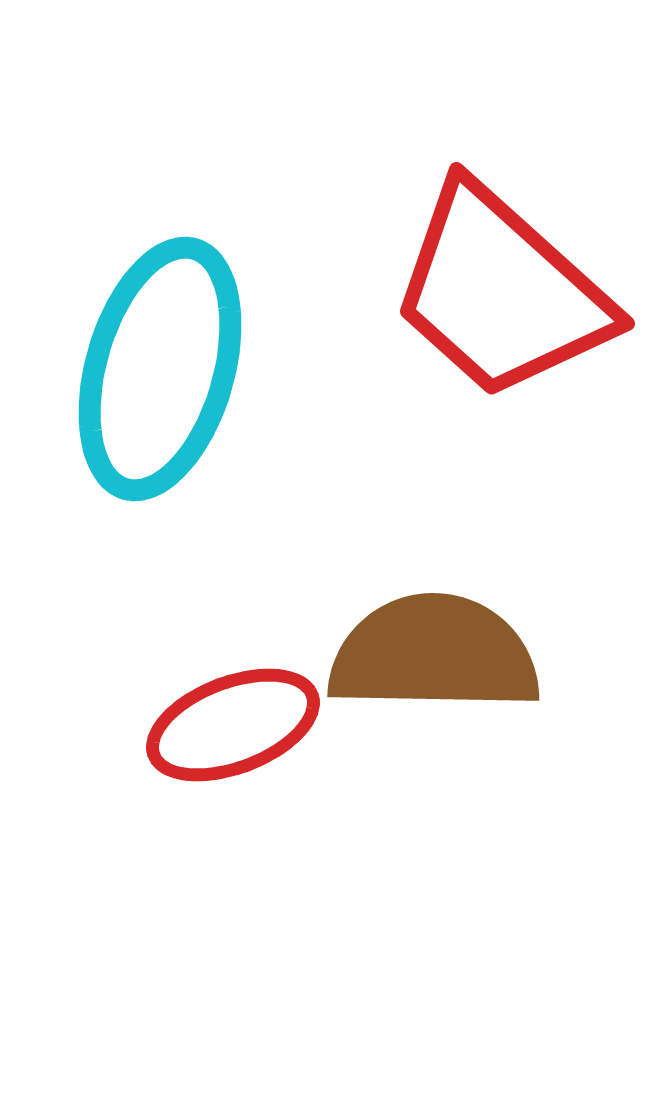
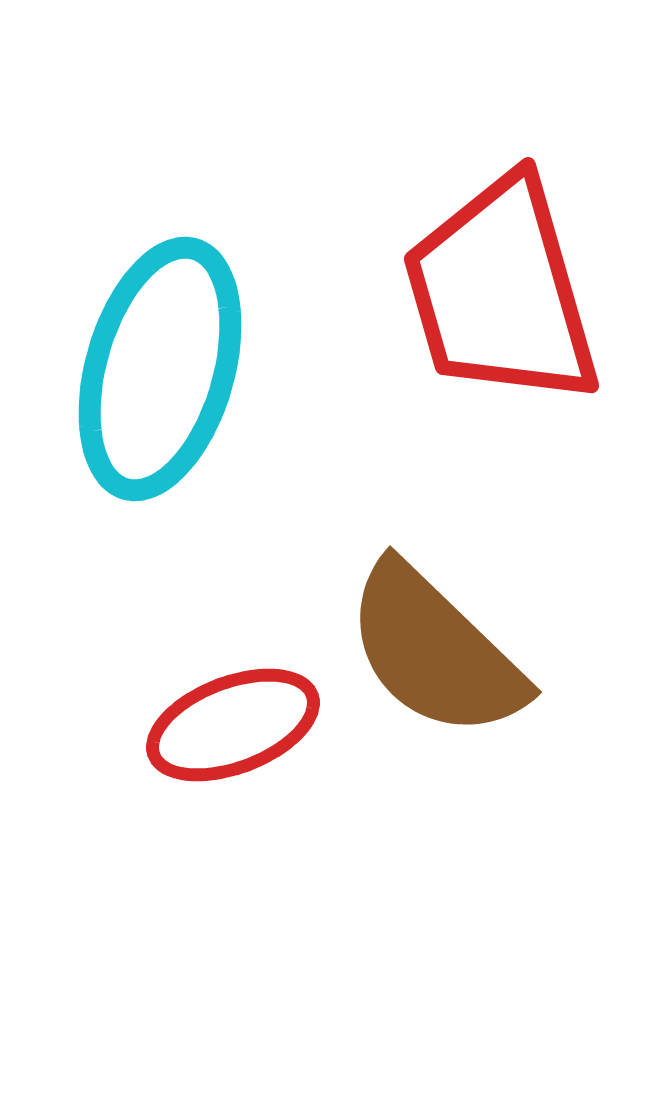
red trapezoid: rotated 32 degrees clockwise
brown semicircle: moved 1 px right, 3 px up; rotated 137 degrees counterclockwise
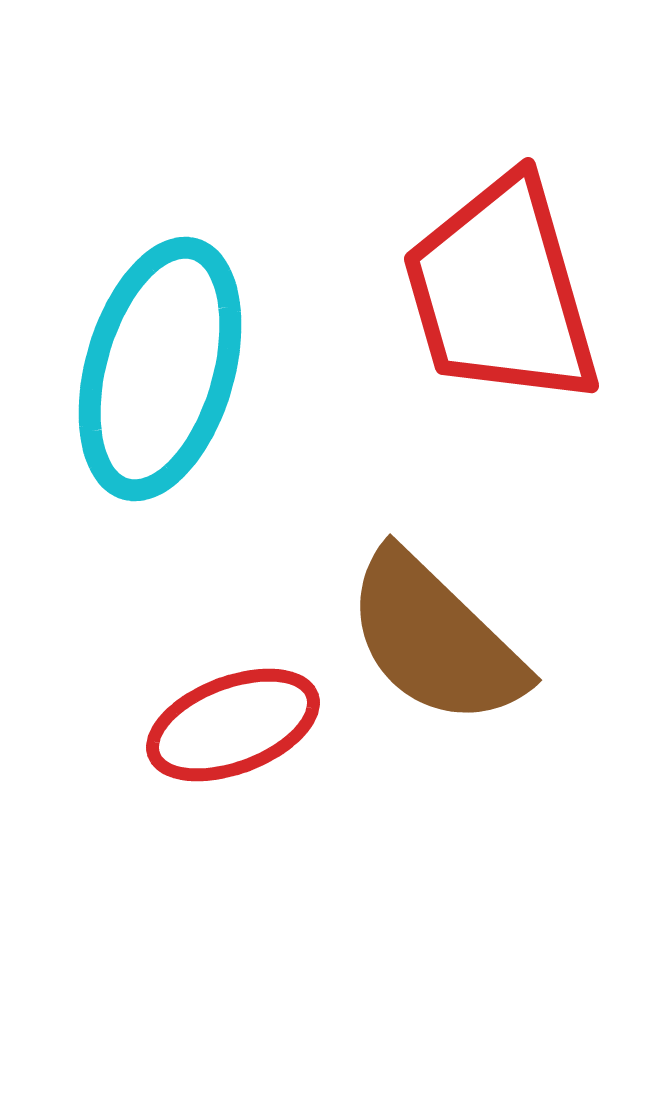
brown semicircle: moved 12 px up
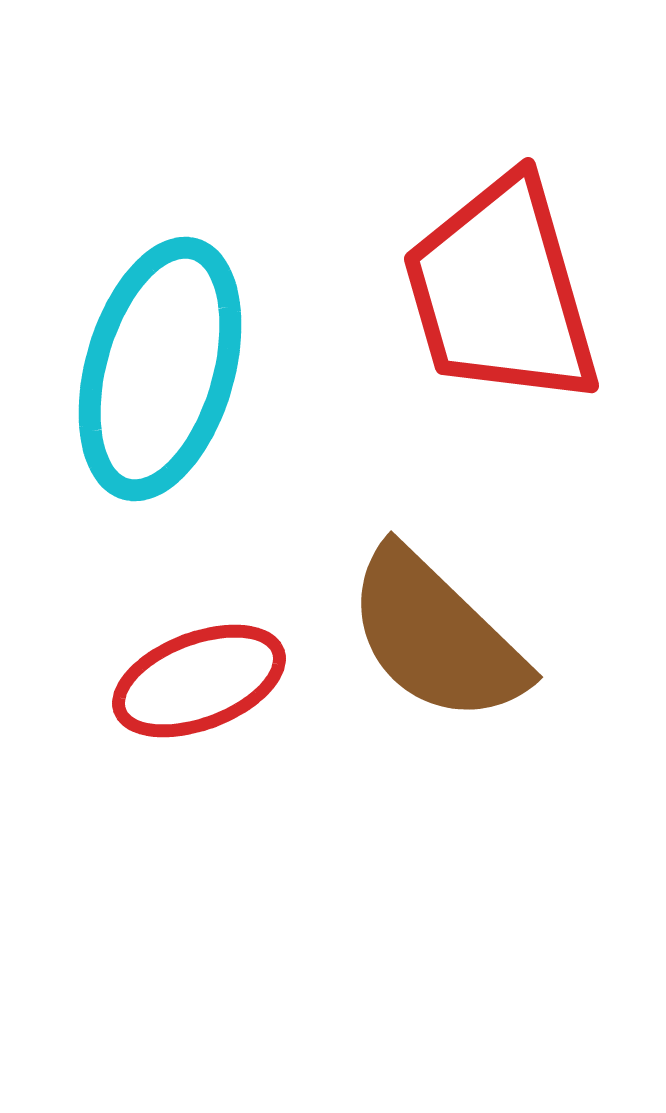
brown semicircle: moved 1 px right, 3 px up
red ellipse: moved 34 px left, 44 px up
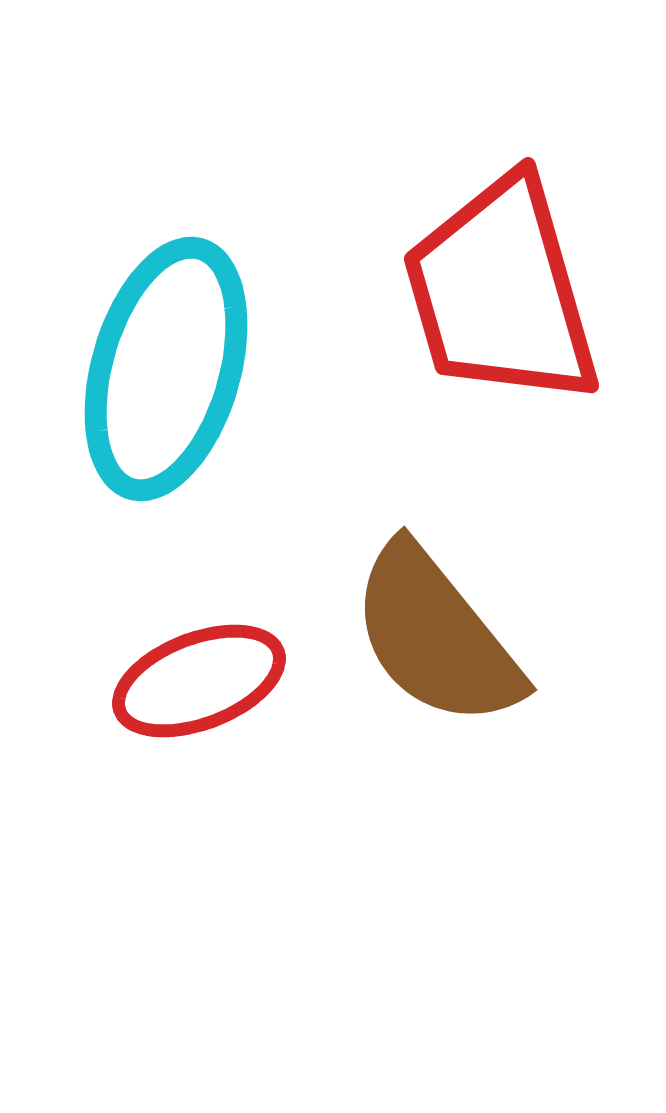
cyan ellipse: moved 6 px right
brown semicircle: rotated 7 degrees clockwise
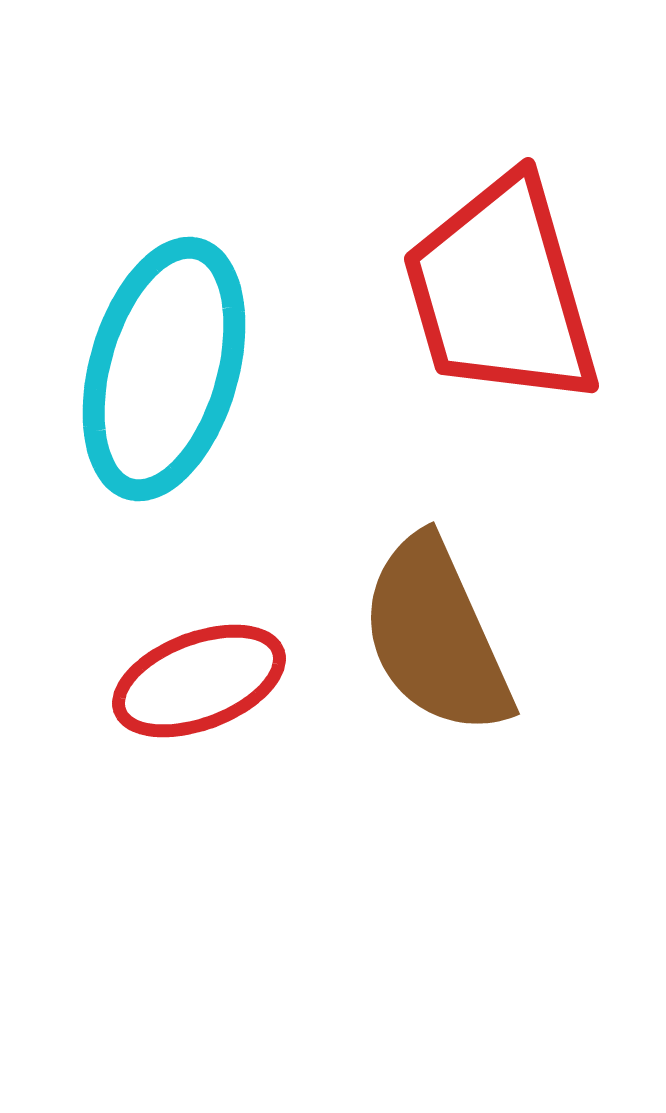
cyan ellipse: moved 2 px left
brown semicircle: rotated 15 degrees clockwise
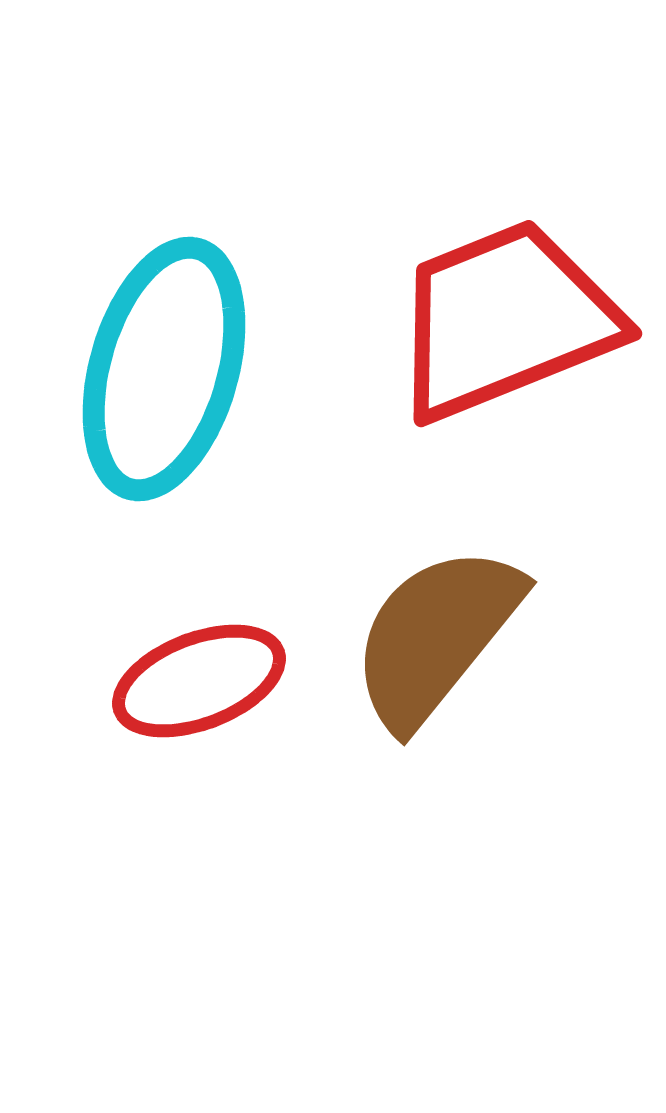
red trapezoid: moved 4 px right, 28 px down; rotated 84 degrees clockwise
brown semicircle: rotated 63 degrees clockwise
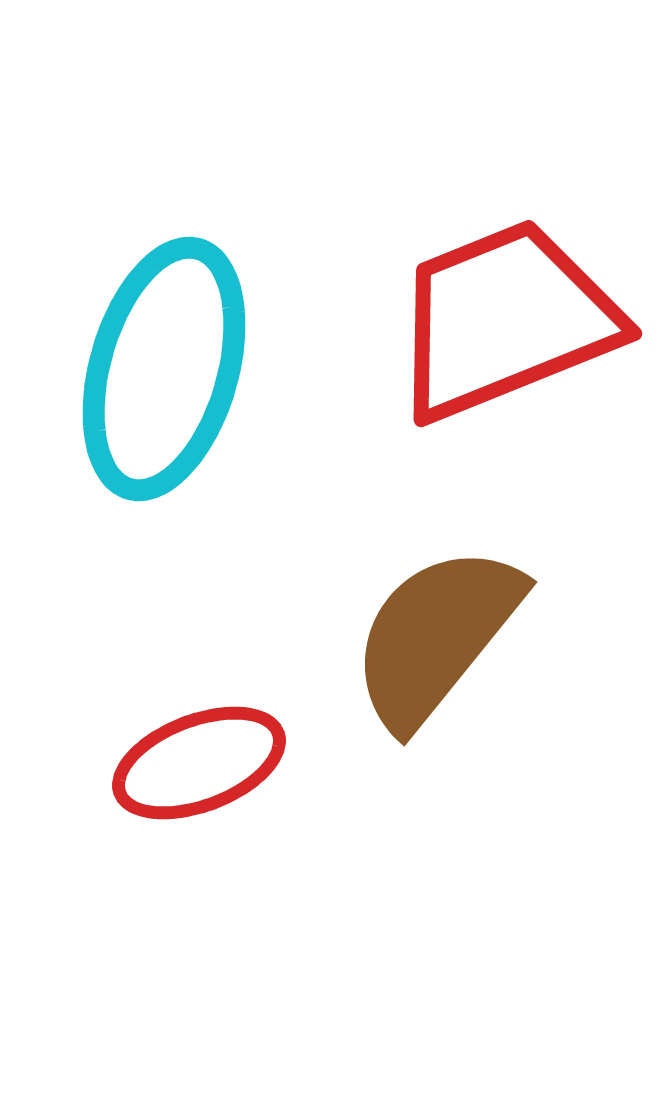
red ellipse: moved 82 px down
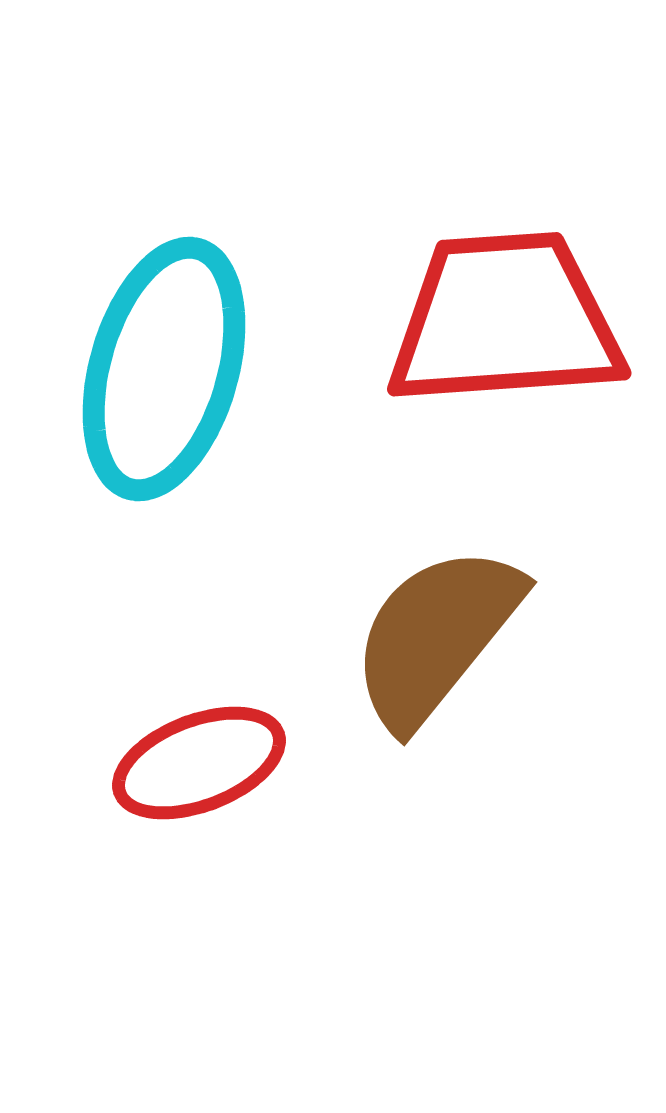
red trapezoid: rotated 18 degrees clockwise
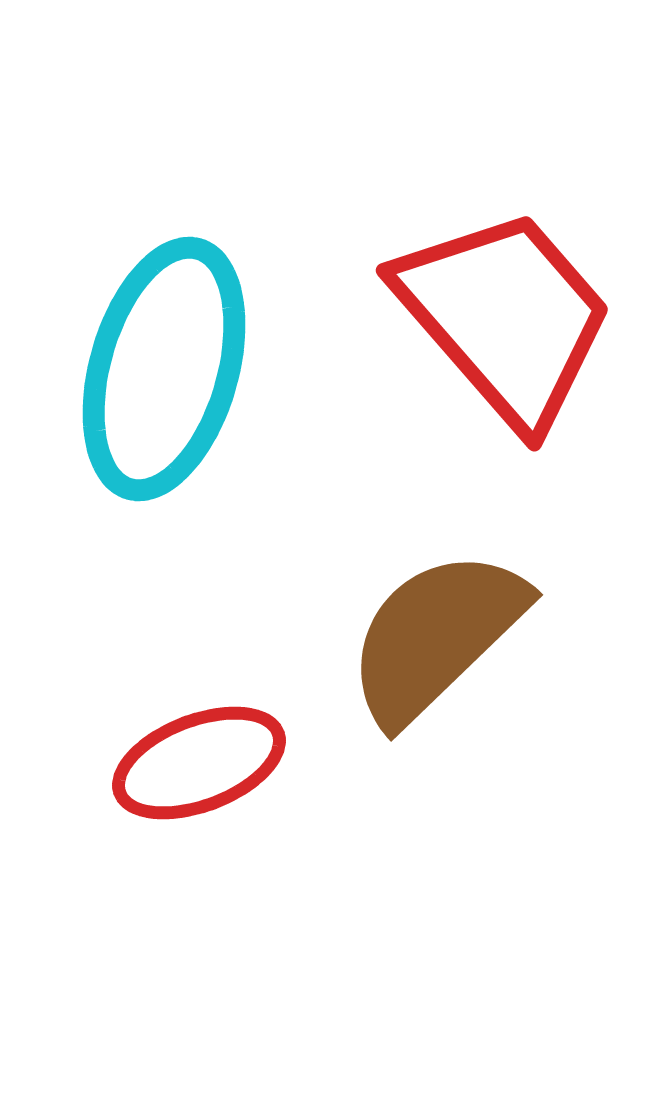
red trapezoid: moved 3 px up; rotated 53 degrees clockwise
brown semicircle: rotated 7 degrees clockwise
